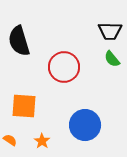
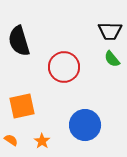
orange square: moved 2 px left; rotated 16 degrees counterclockwise
orange semicircle: moved 1 px right
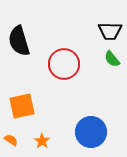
red circle: moved 3 px up
blue circle: moved 6 px right, 7 px down
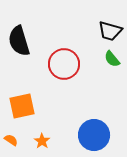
black trapezoid: rotated 15 degrees clockwise
blue circle: moved 3 px right, 3 px down
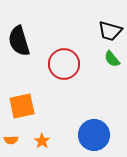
orange semicircle: rotated 144 degrees clockwise
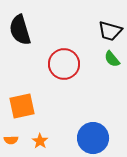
black semicircle: moved 1 px right, 11 px up
blue circle: moved 1 px left, 3 px down
orange star: moved 2 px left
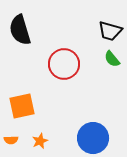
orange star: rotated 14 degrees clockwise
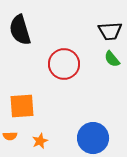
black trapezoid: rotated 20 degrees counterclockwise
orange square: rotated 8 degrees clockwise
orange semicircle: moved 1 px left, 4 px up
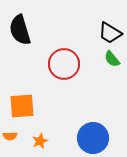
black trapezoid: moved 2 px down; rotated 35 degrees clockwise
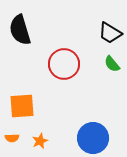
green semicircle: moved 5 px down
orange semicircle: moved 2 px right, 2 px down
